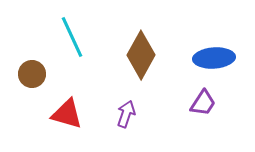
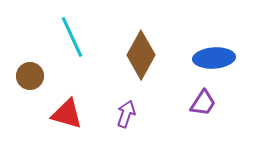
brown circle: moved 2 px left, 2 px down
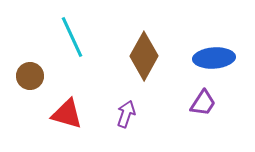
brown diamond: moved 3 px right, 1 px down
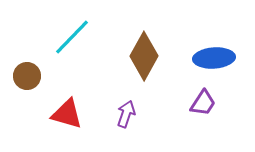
cyan line: rotated 69 degrees clockwise
brown circle: moved 3 px left
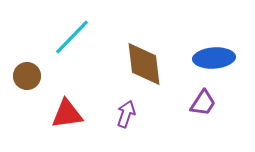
brown diamond: moved 8 px down; rotated 36 degrees counterclockwise
red triangle: rotated 24 degrees counterclockwise
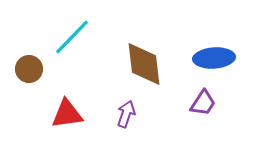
brown circle: moved 2 px right, 7 px up
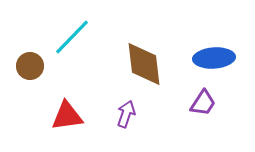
brown circle: moved 1 px right, 3 px up
red triangle: moved 2 px down
